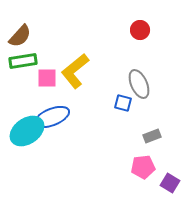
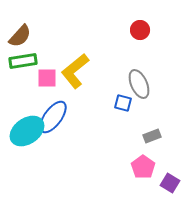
blue ellipse: moved 1 px right; rotated 32 degrees counterclockwise
pink pentagon: rotated 30 degrees counterclockwise
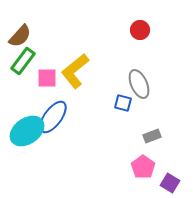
green rectangle: rotated 44 degrees counterclockwise
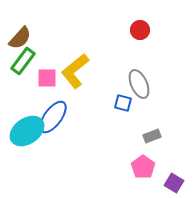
brown semicircle: moved 2 px down
purple square: moved 4 px right
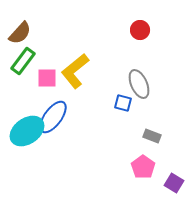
brown semicircle: moved 5 px up
gray rectangle: rotated 42 degrees clockwise
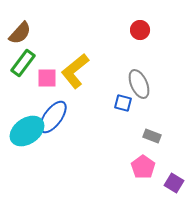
green rectangle: moved 2 px down
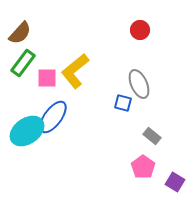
gray rectangle: rotated 18 degrees clockwise
purple square: moved 1 px right, 1 px up
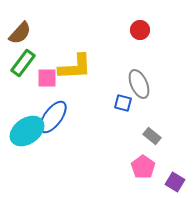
yellow L-shape: moved 4 px up; rotated 144 degrees counterclockwise
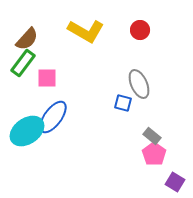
brown semicircle: moved 7 px right, 6 px down
yellow L-shape: moved 11 px right, 36 px up; rotated 33 degrees clockwise
pink pentagon: moved 11 px right, 13 px up
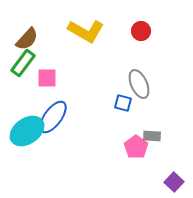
red circle: moved 1 px right, 1 px down
gray rectangle: rotated 36 degrees counterclockwise
pink pentagon: moved 18 px left, 7 px up
purple square: moved 1 px left; rotated 12 degrees clockwise
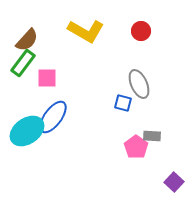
brown semicircle: moved 1 px down
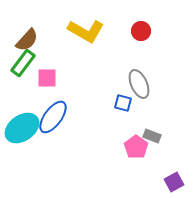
cyan ellipse: moved 5 px left, 3 px up
gray rectangle: rotated 18 degrees clockwise
purple square: rotated 18 degrees clockwise
